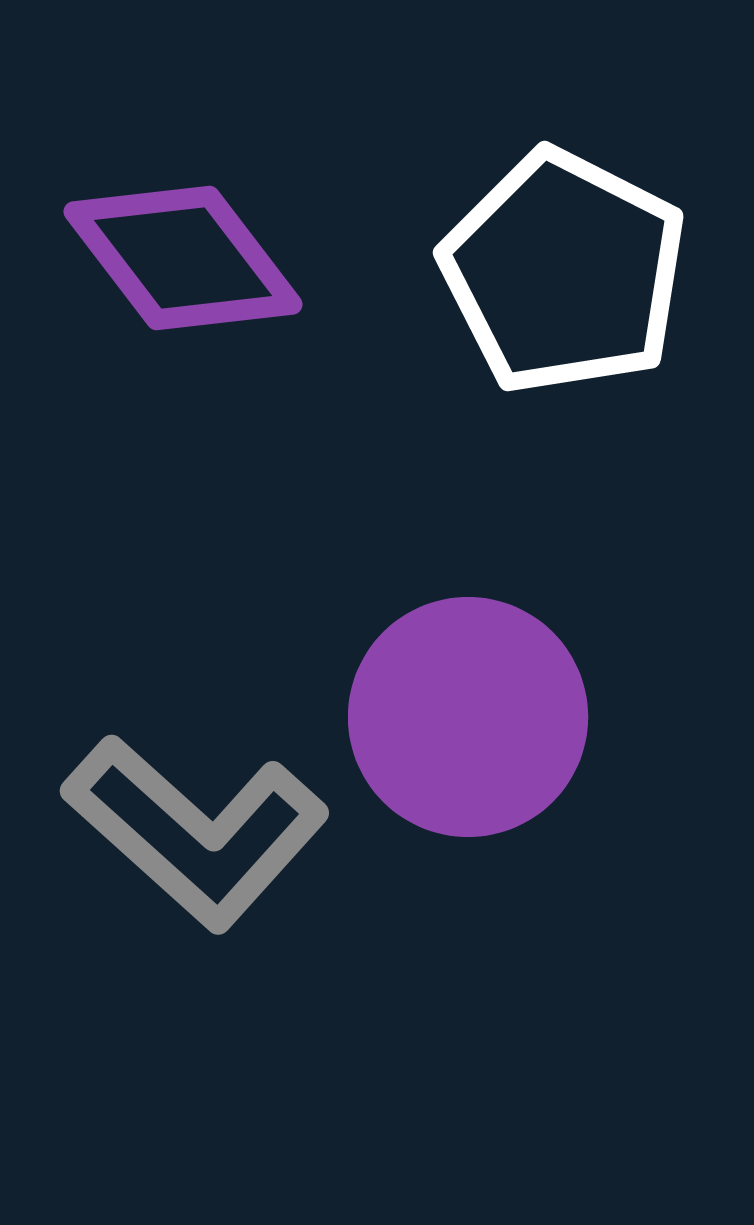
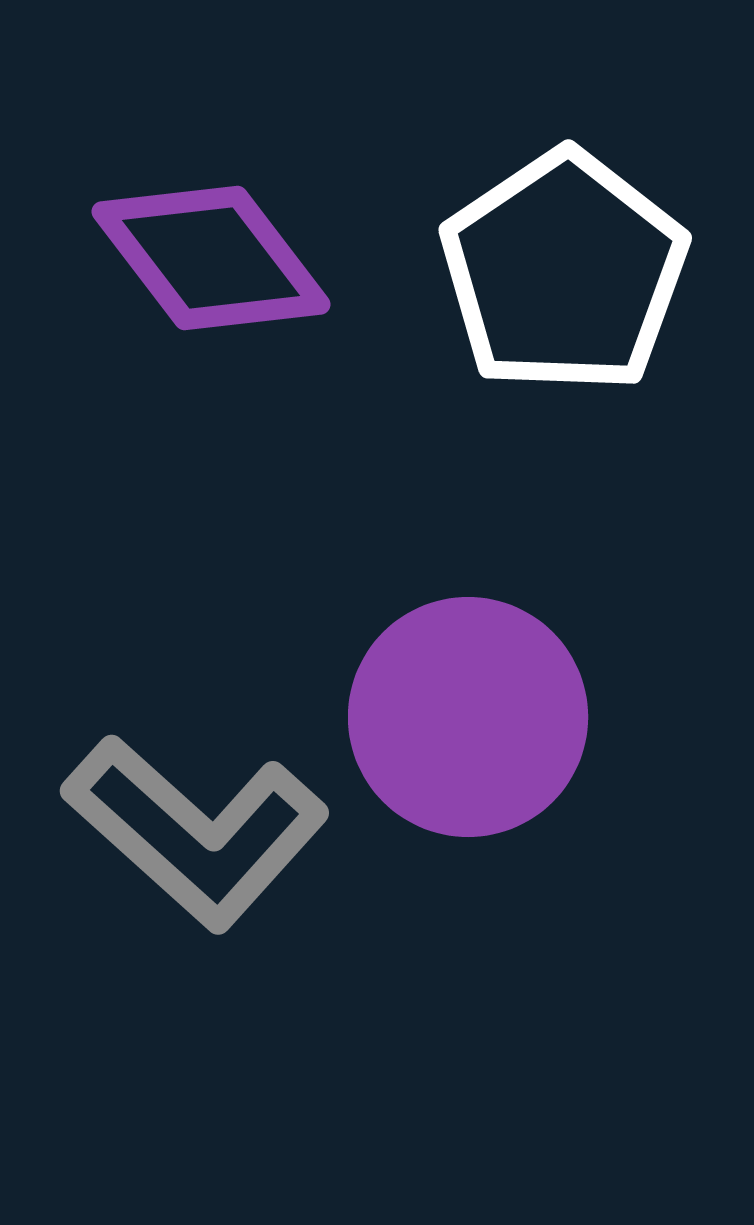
purple diamond: moved 28 px right
white pentagon: rotated 11 degrees clockwise
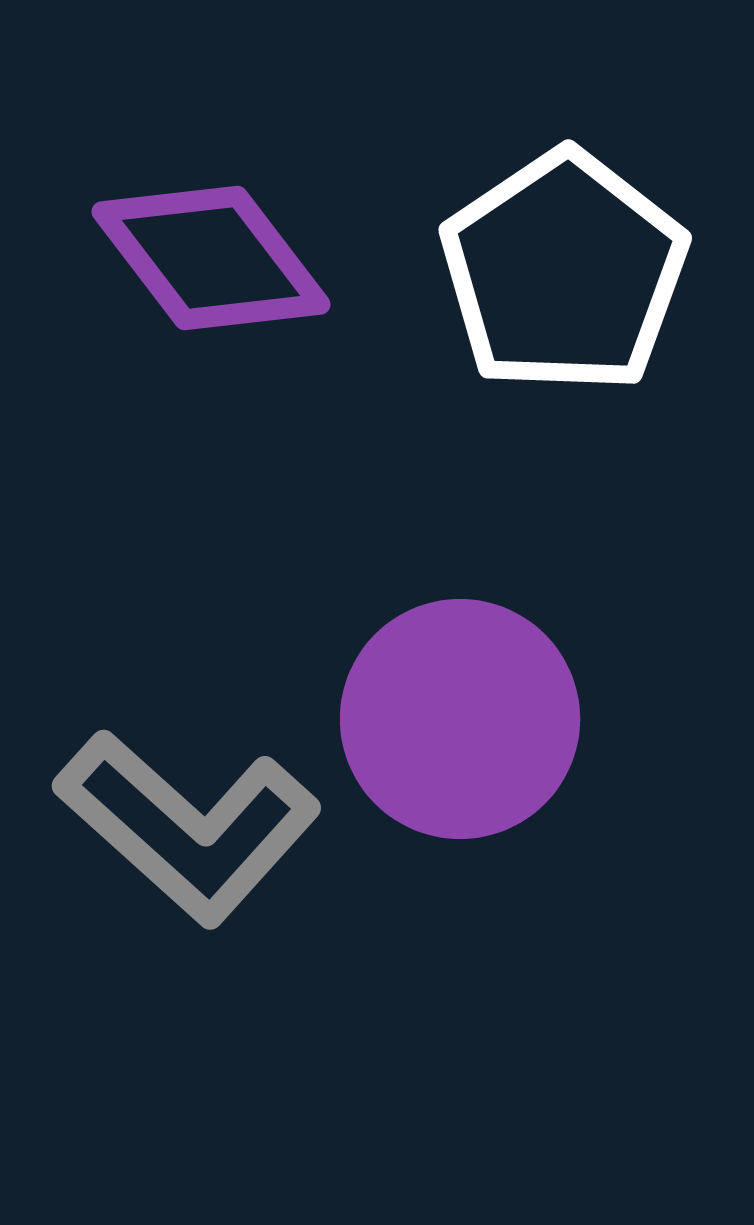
purple circle: moved 8 px left, 2 px down
gray L-shape: moved 8 px left, 5 px up
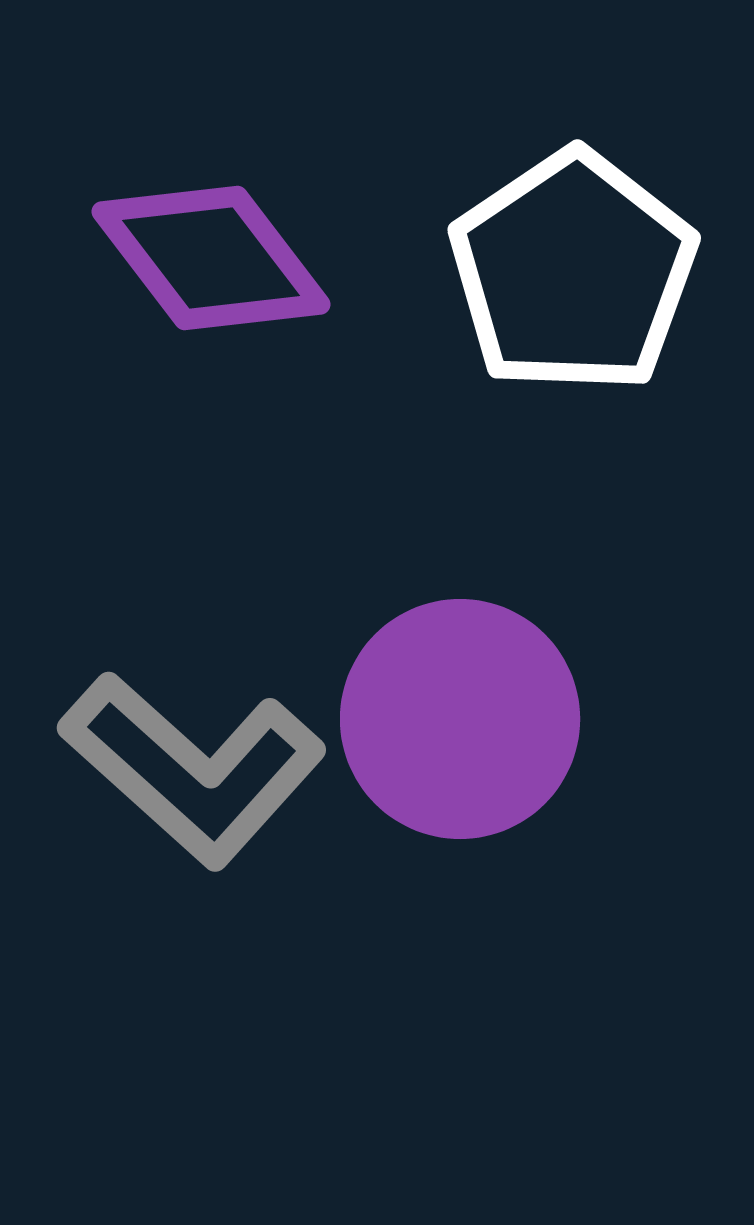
white pentagon: moved 9 px right
gray L-shape: moved 5 px right, 58 px up
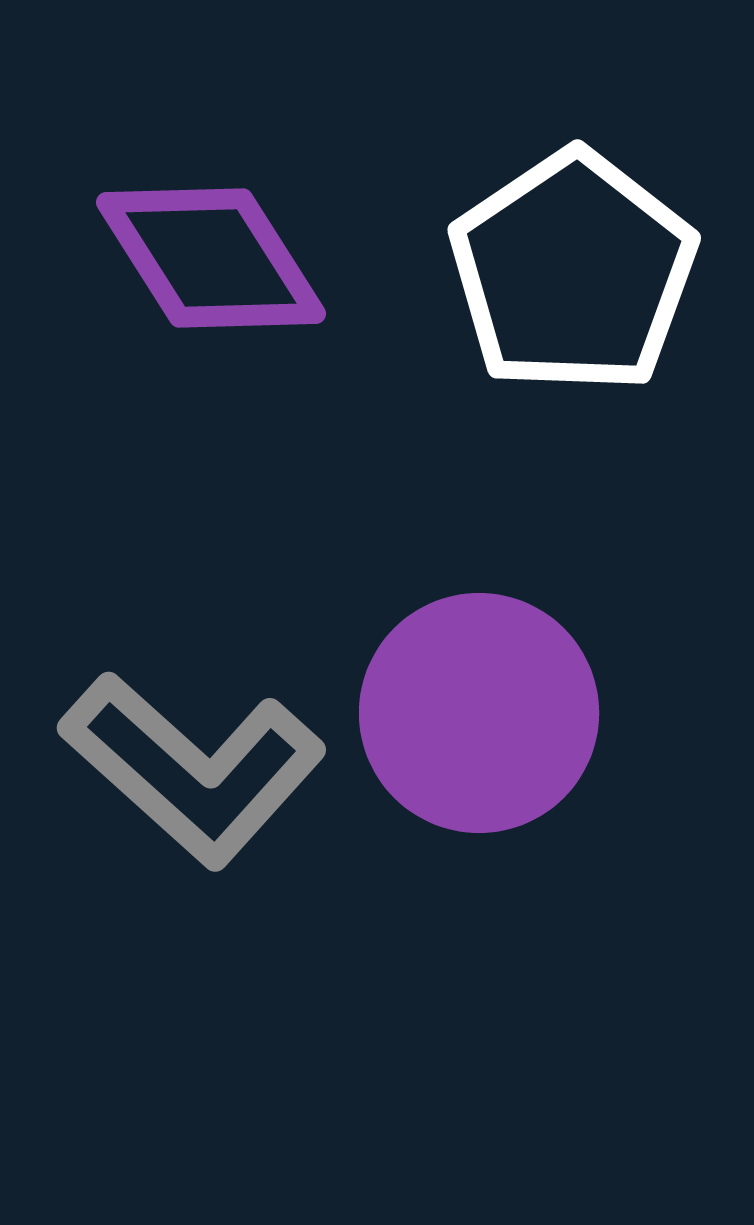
purple diamond: rotated 5 degrees clockwise
purple circle: moved 19 px right, 6 px up
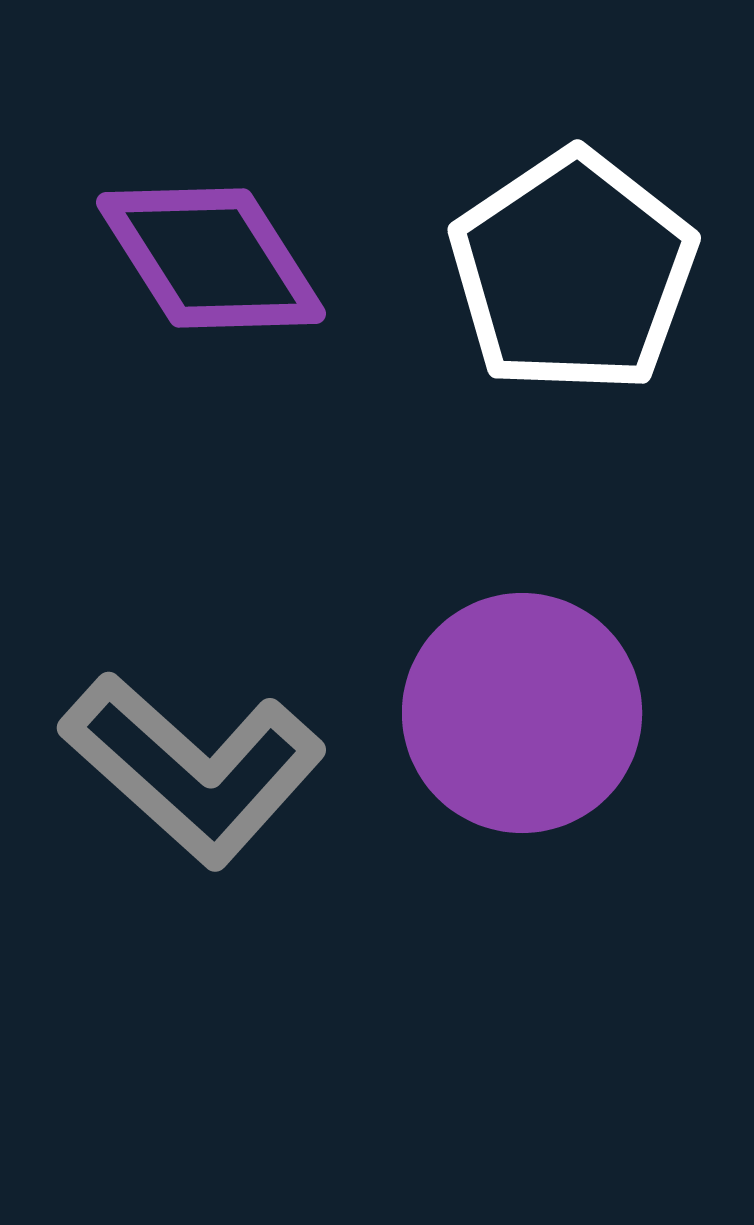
purple circle: moved 43 px right
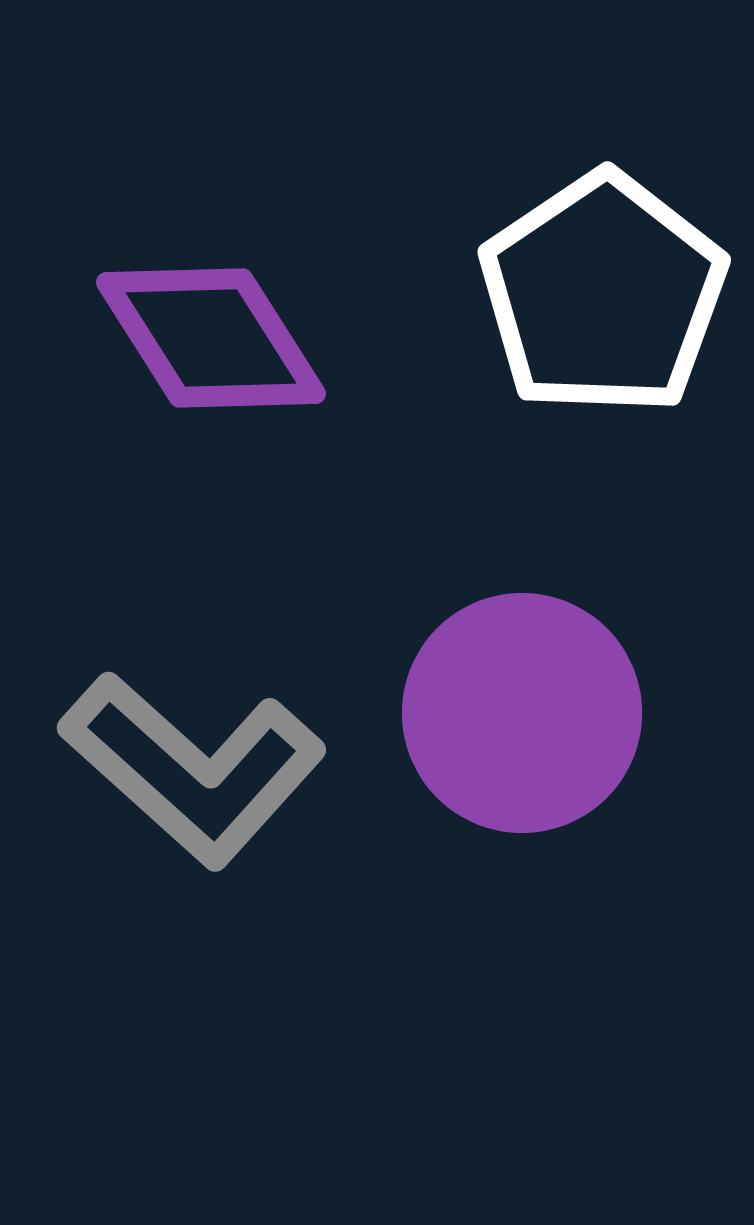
purple diamond: moved 80 px down
white pentagon: moved 30 px right, 22 px down
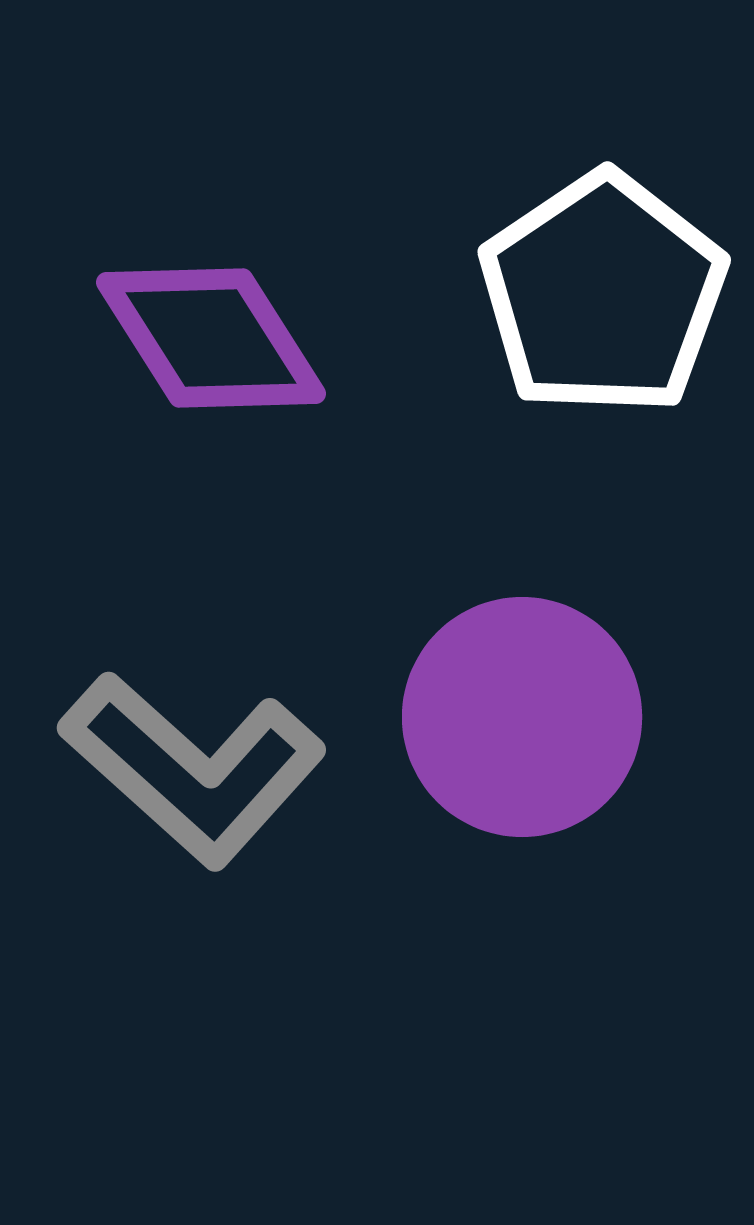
purple circle: moved 4 px down
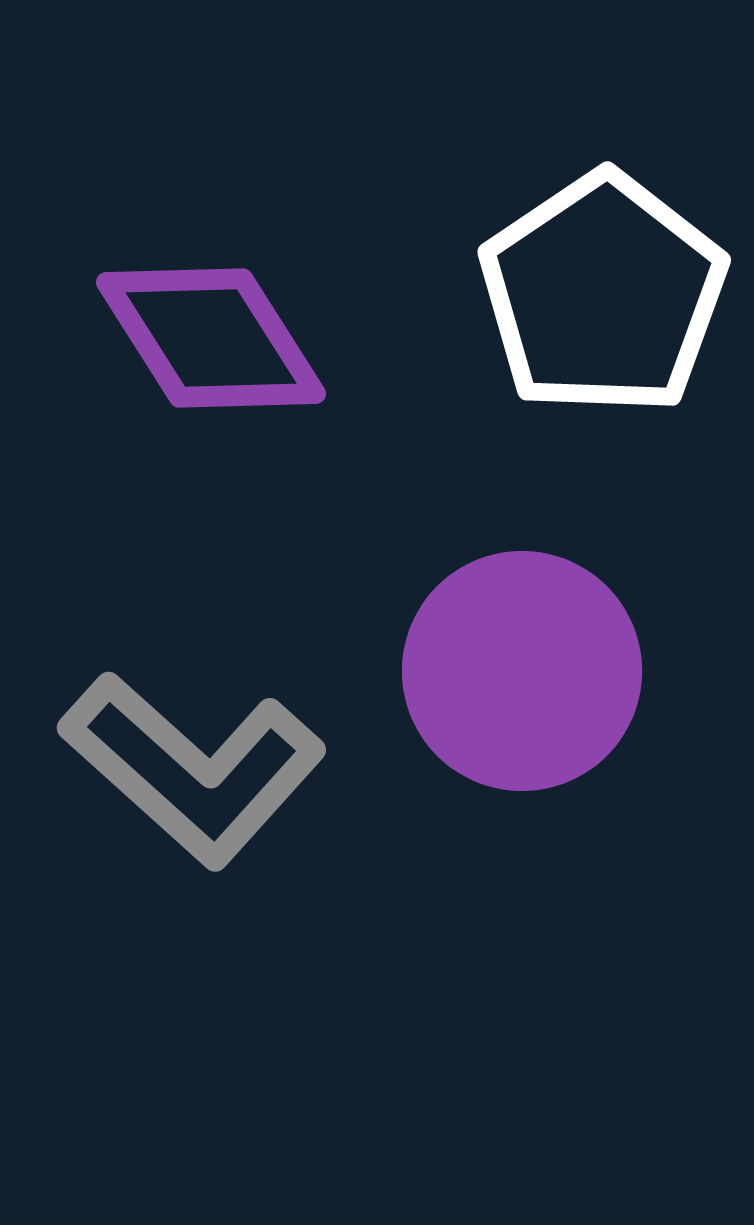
purple circle: moved 46 px up
